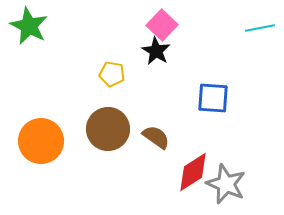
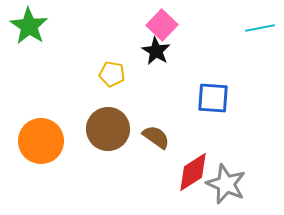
green star: rotated 6 degrees clockwise
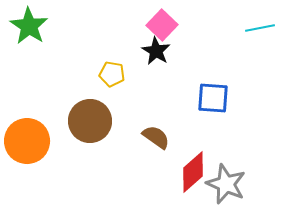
brown circle: moved 18 px left, 8 px up
orange circle: moved 14 px left
red diamond: rotated 9 degrees counterclockwise
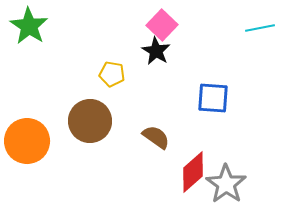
gray star: rotated 12 degrees clockwise
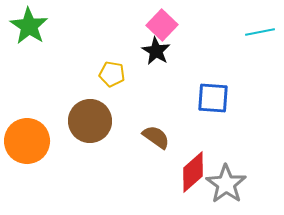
cyan line: moved 4 px down
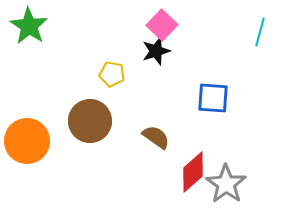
cyan line: rotated 64 degrees counterclockwise
black star: rotated 24 degrees clockwise
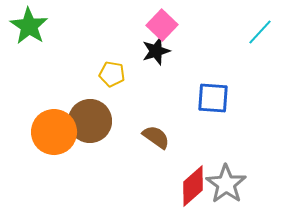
cyan line: rotated 28 degrees clockwise
orange circle: moved 27 px right, 9 px up
red diamond: moved 14 px down
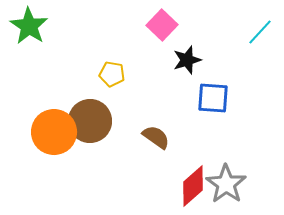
black star: moved 31 px right, 9 px down
